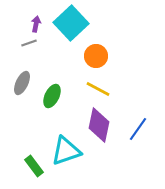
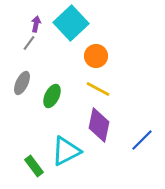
gray line: rotated 35 degrees counterclockwise
blue line: moved 4 px right, 11 px down; rotated 10 degrees clockwise
cyan triangle: rotated 8 degrees counterclockwise
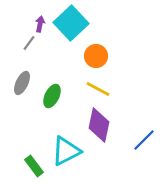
purple arrow: moved 4 px right
blue line: moved 2 px right
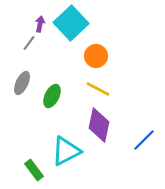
green rectangle: moved 4 px down
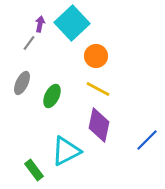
cyan square: moved 1 px right
blue line: moved 3 px right
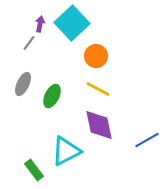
gray ellipse: moved 1 px right, 1 px down
purple diamond: rotated 24 degrees counterclockwise
blue line: rotated 15 degrees clockwise
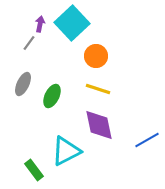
yellow line: rotated 10 degrees counterclockwise
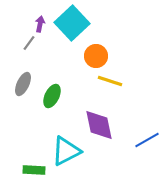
yellow line: moved 12 px right, 8 px up
green rectangle: rotated 50 degrees counterclockwise
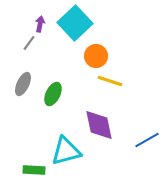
cyan square: moved 3 px right
green ellipse: moved 1 px right, 2 px up
cyan triangle: rotated 12 degrees clockwise
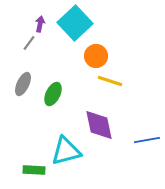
blue line: rotated 20 degrees clockwise
